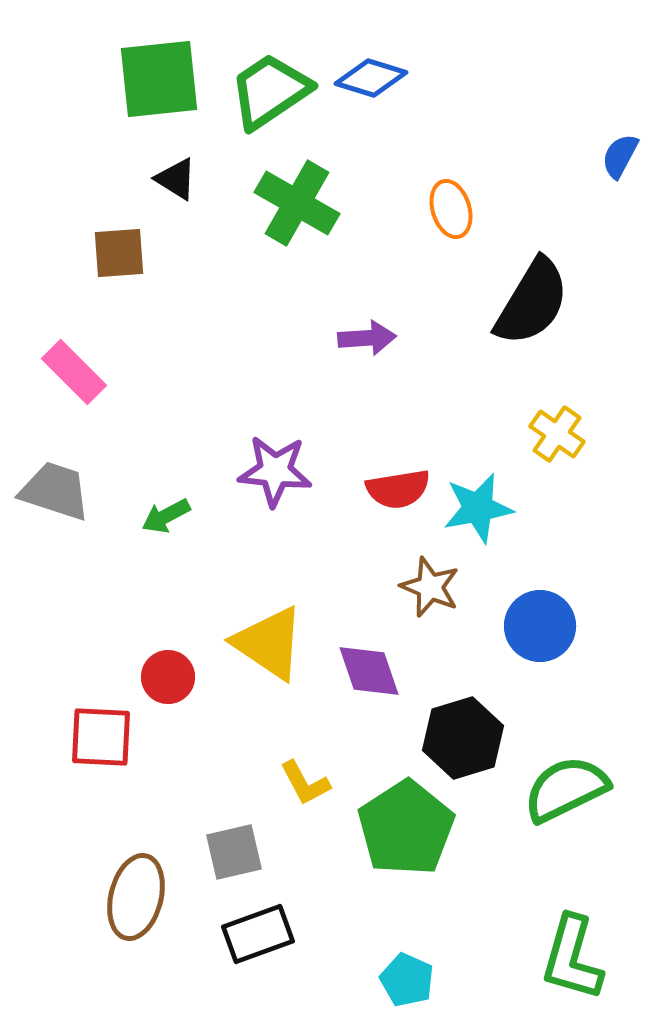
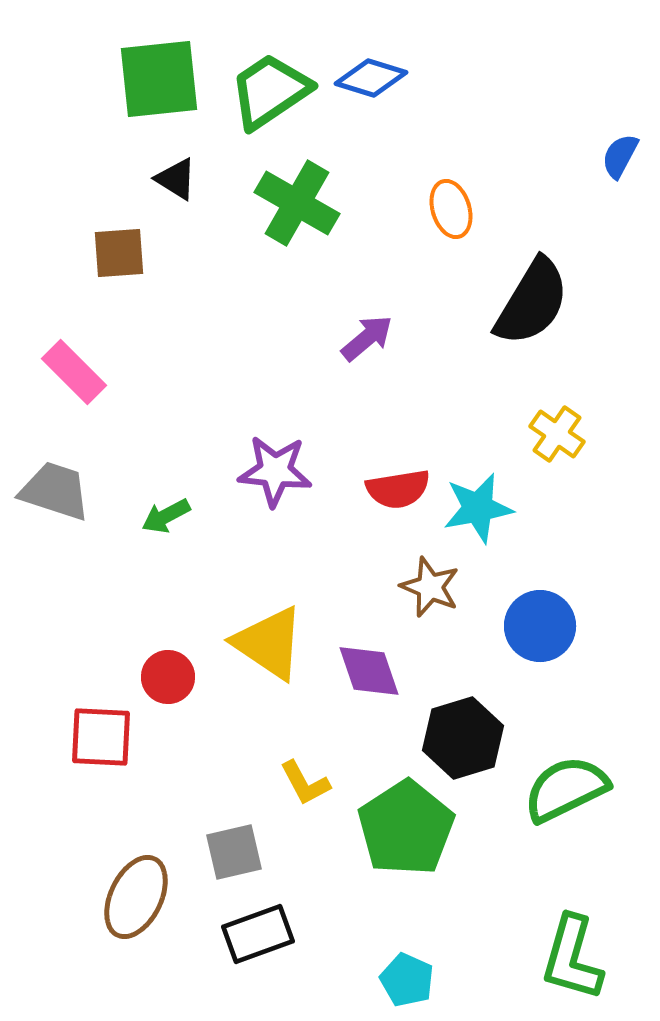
purple arrow: rotated 36 degrees counterclockwise
brown ellipse: rotated 12 degrees clockwise
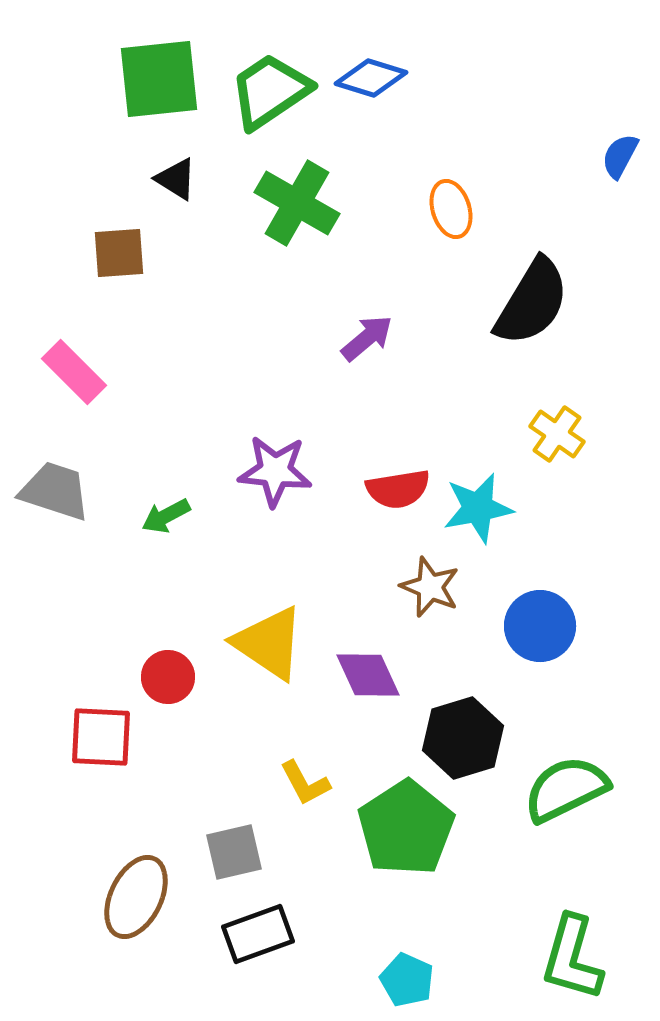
purple diamond: moved 1 px left, 4 px down; rotated 6 degrees counterclockwise
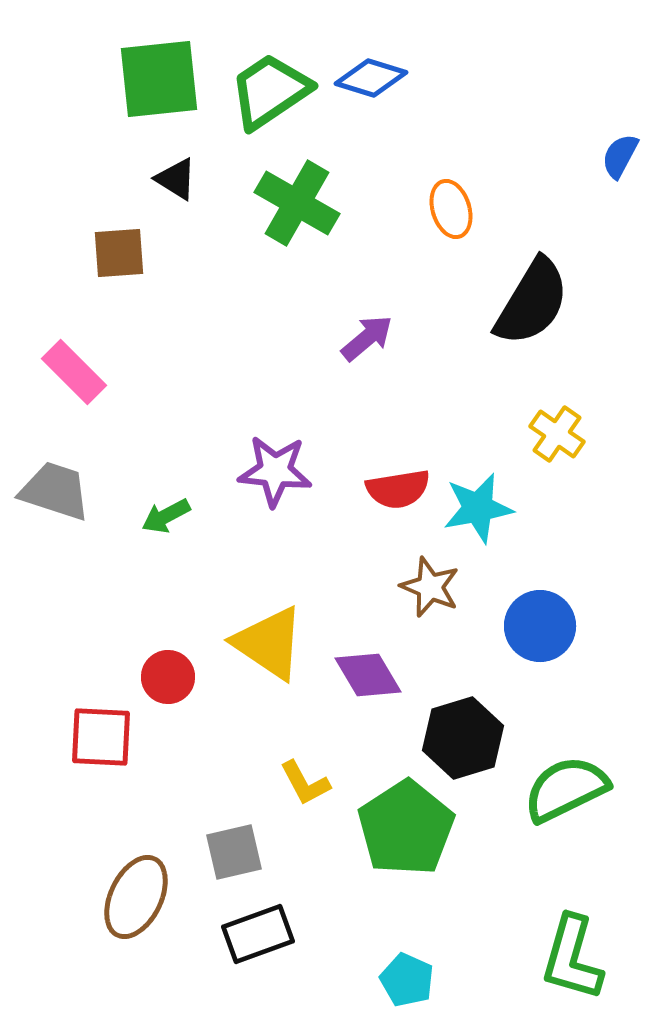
purple diamond: rotated 6 degrees counterclockwise
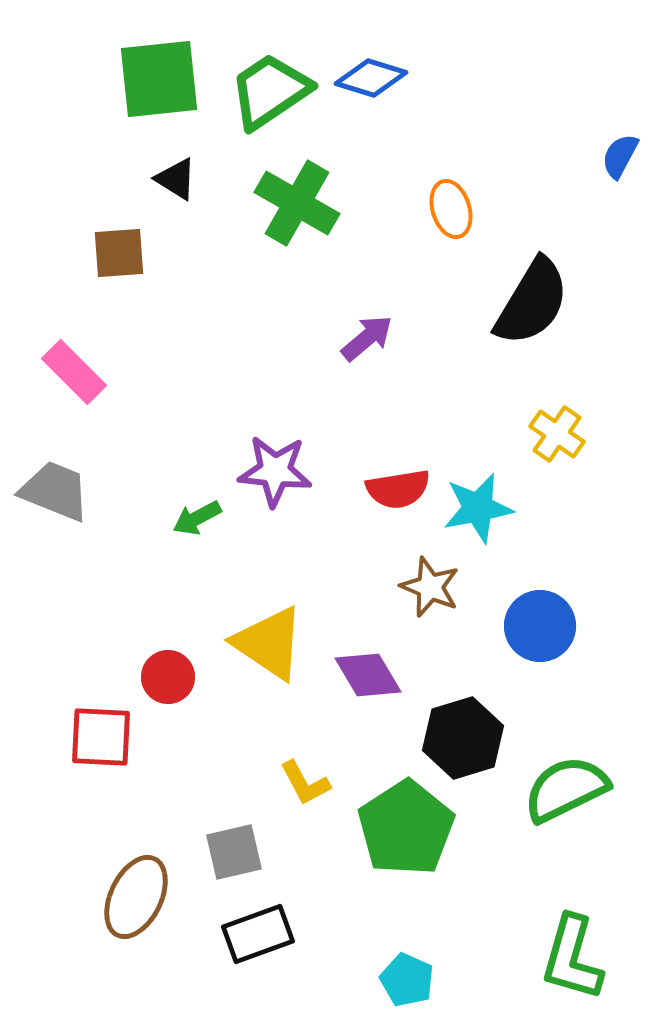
gray trapezoid: rotated 4 degrees clockwise
green arrow: moved 31 px right, 2 px down
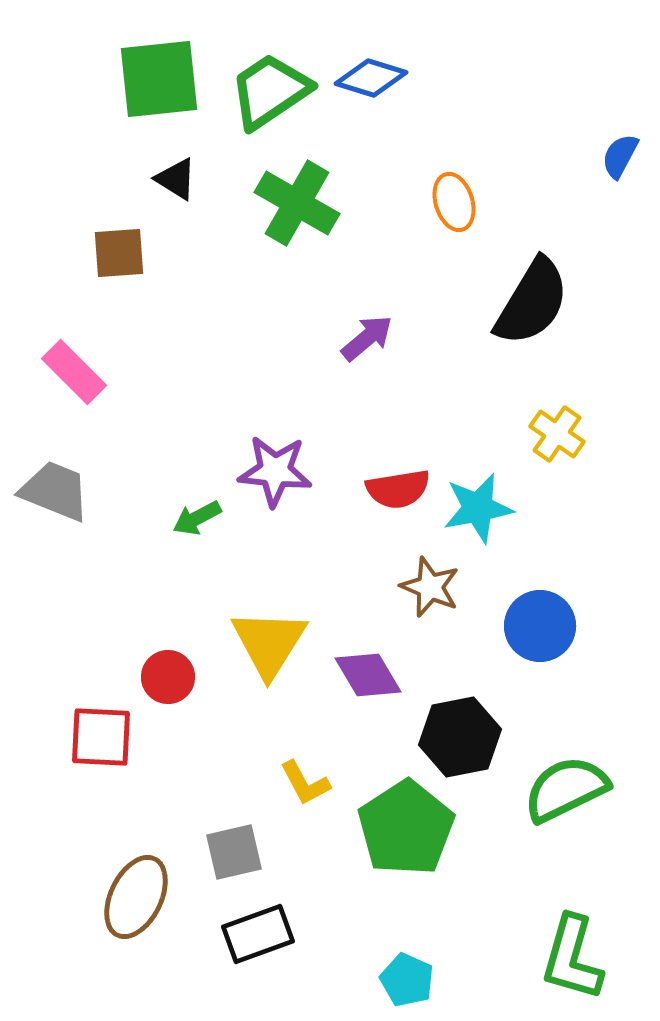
orange ellipse: moved 3 px right, 7 px up
yellow triangle: rotated 28 degrees clockwise
black hexagon: moved 3 px left, 1 px up; rotated 6 degrees clockwise
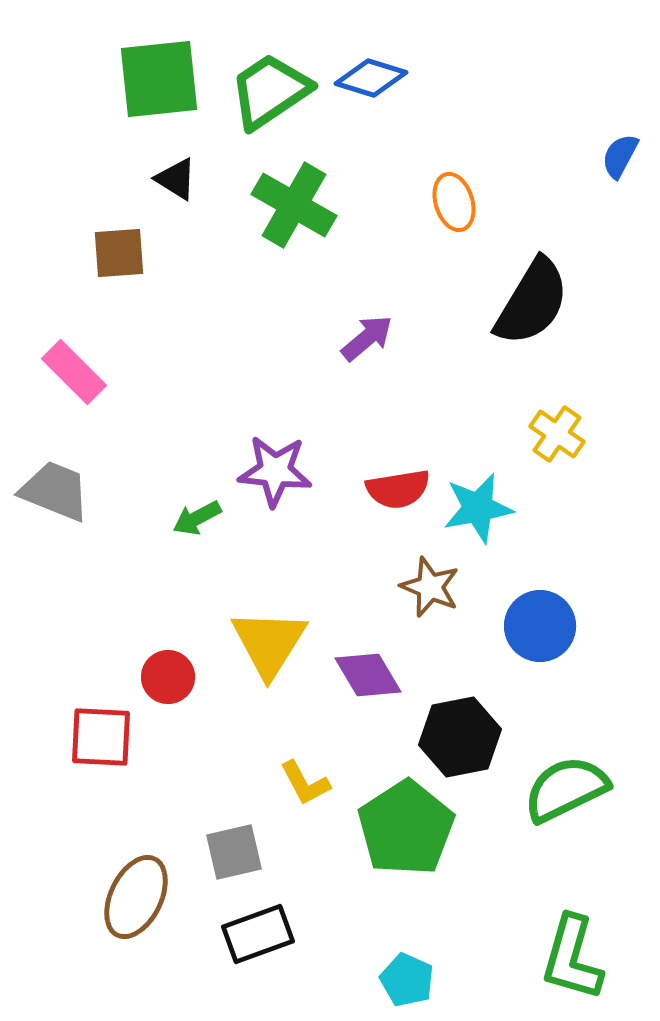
green cross: moved 3 px left, 2 px down
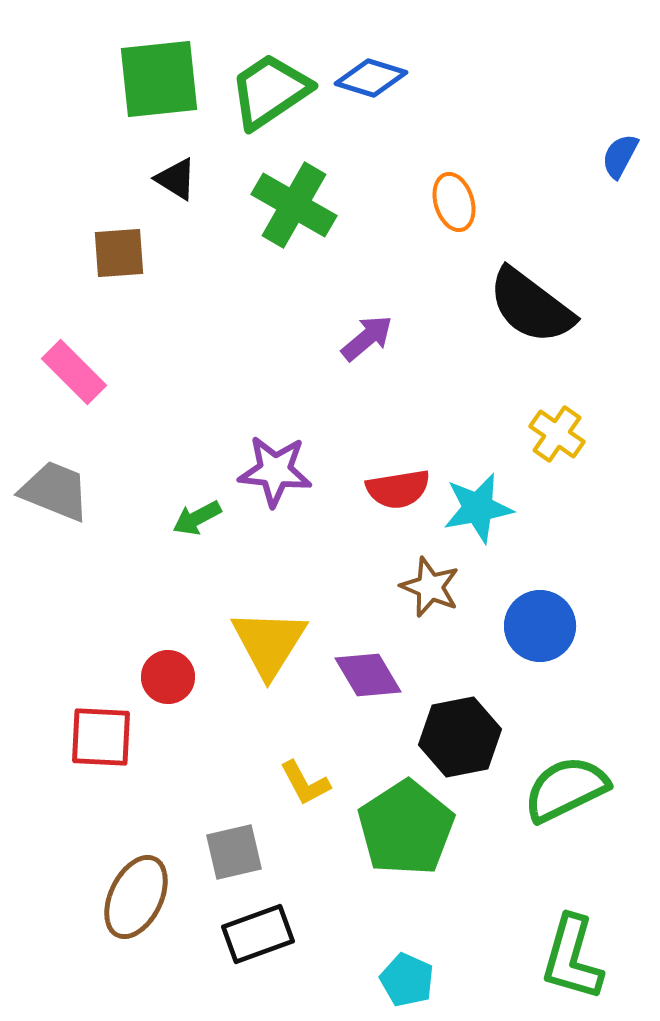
black semicircle: moved 1 px left, 4 px down; rotated 96 degrees clockwise
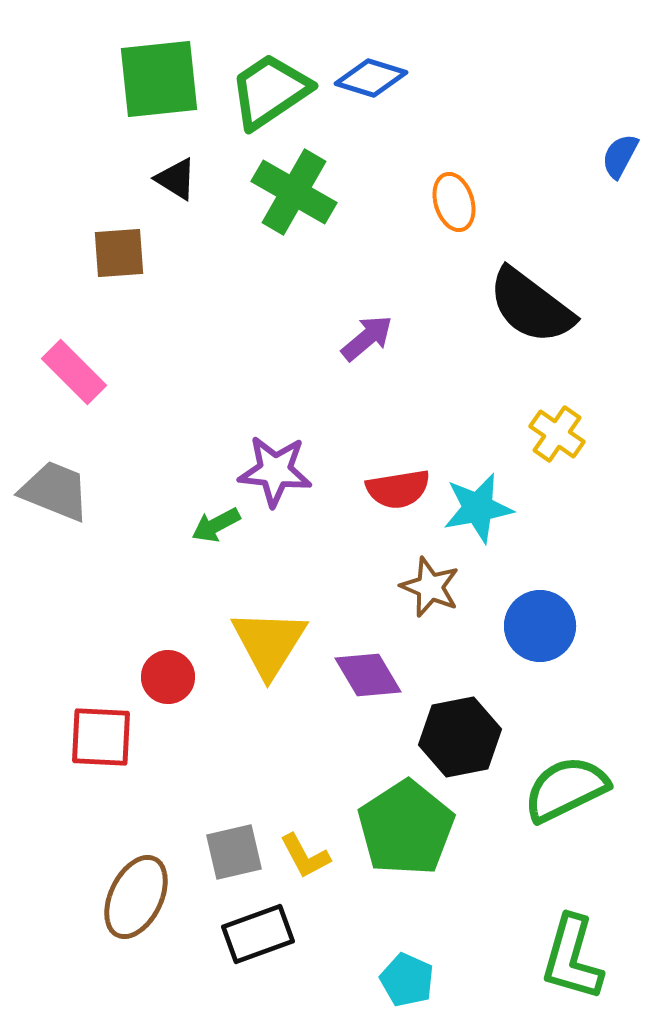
green cross: moved 13 px up
green arrow: moved 19 px right, 7 px down
yellow L-shape: moved 73 px down
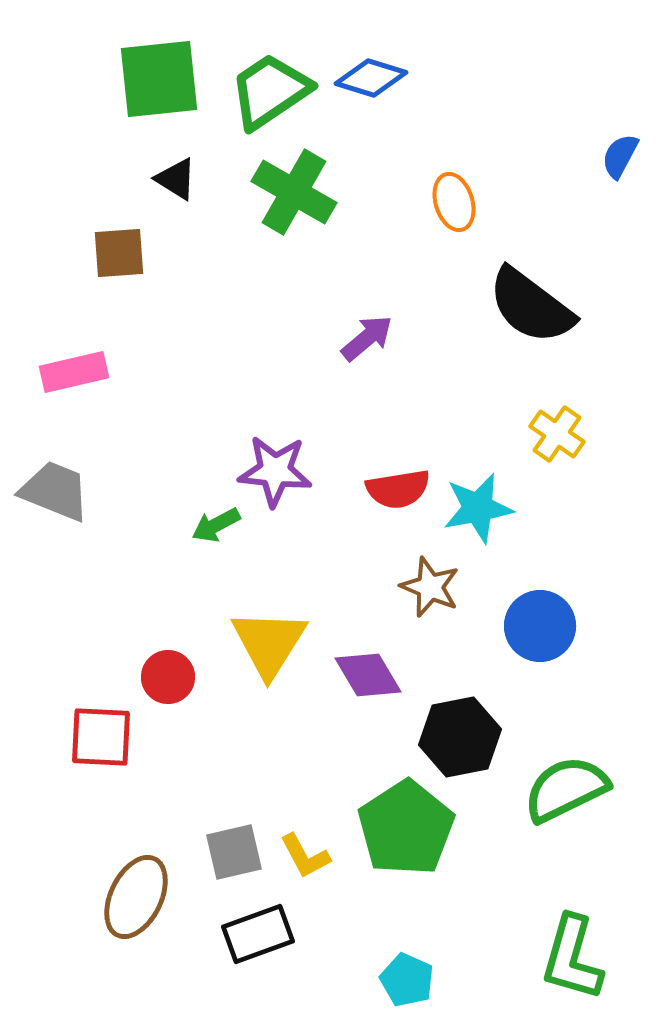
pink rectangle: rotated 58 degrees counterclockwise
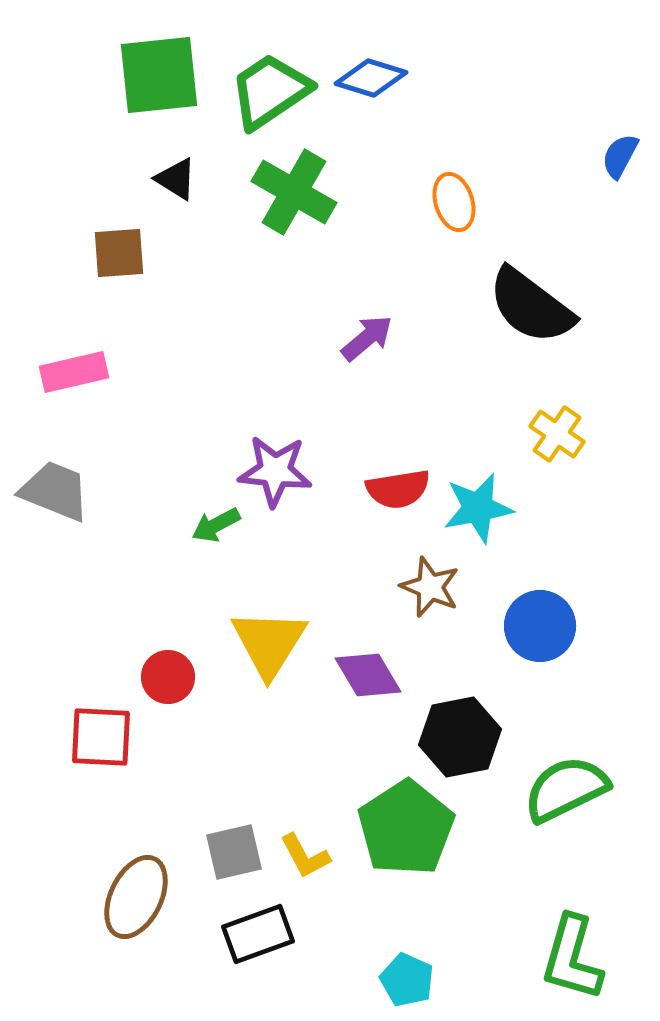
green square: moved 4 px up
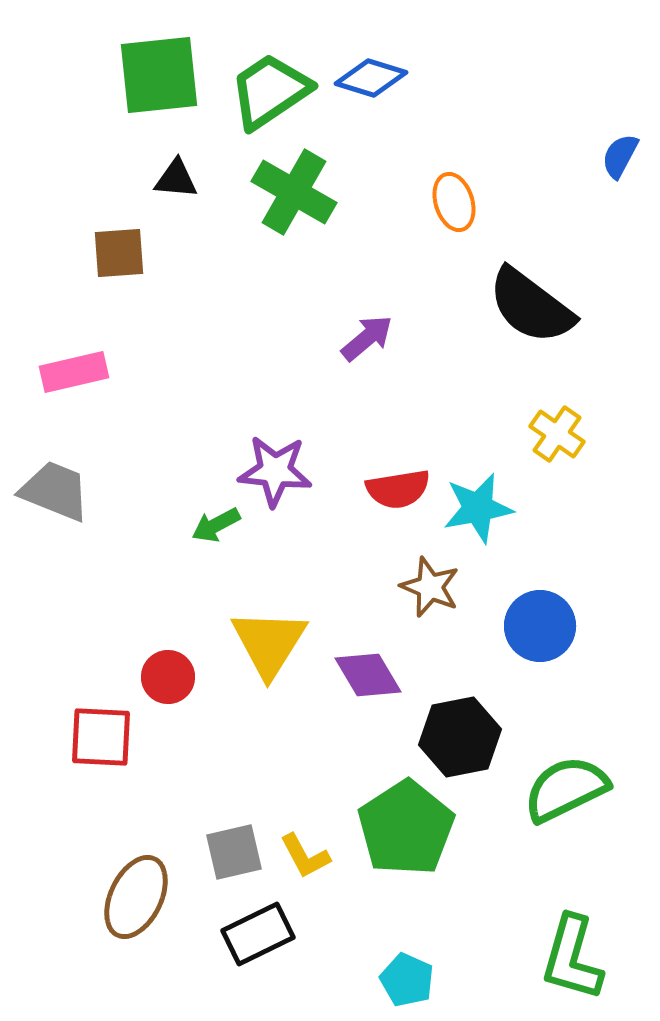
black triangle: rotated 27 degrees counterclockwise
black rectangle: rotated 6 degrees counterclockwise
